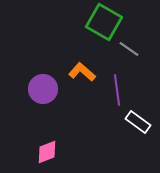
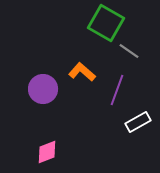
green square: moved 2 px right, 1 px down
gray line: moved 2 px down
purple line: rotated 28 degrees clockwise
white rectangle: rotated 65 degrees counterclockwise
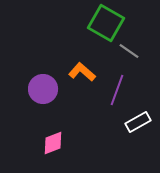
pink diamond: moved 6 px right, 9 px up
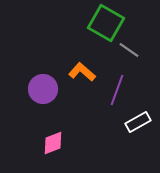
gray line: moved 1 px up
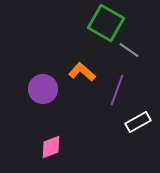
pink diamond: moved 2 px left, 4 px down
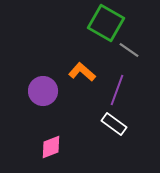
purple circle: moved 2 px down
white rectangle: moved 24 px left, 2 px down; rotated 65 degrees clockwise
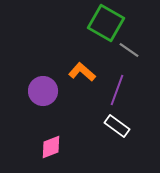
white rectangle: moved 3 px right, 2 px down
